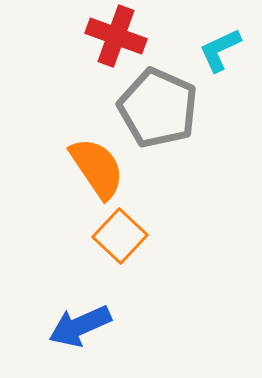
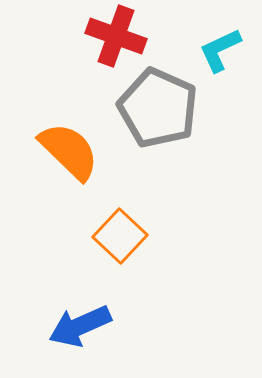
orange semicircle: moved 28 px left, 17 px up; rotated 12 degrees counterclockwise
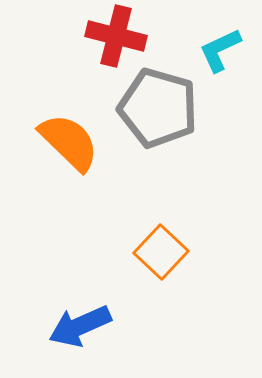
red cross: rotated 6 degrees counterclockwise
gray pentagon: rotated 8 degrees counterclockwise
orange semicircle: moved 9 px up
orange square: moved 41 px right, 16 px down
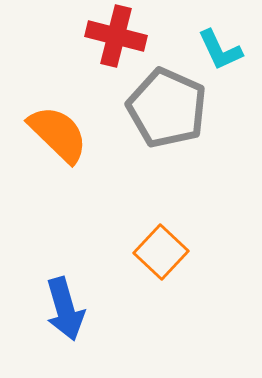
cyan L-shape: rotated 90 degrees counterclockwise
gray pentagon: moved 9 px right; rotated 8 degrees clockwise
orange semicircle: moved 11 px left, 8 px up
blue arrow: moved 15 px left, 17 px up; rotated 82 degrees counterclockwise
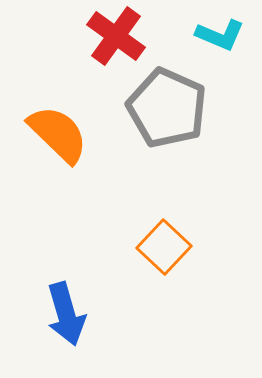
red cross: rotated 22 degrees clockwise
cyan L-shape: moved 15 px up; rotated 42 degrees counterclockwise
orange square: moved 3 px right, 5 px up
blue arrow: moved 1 px right, 5 px down
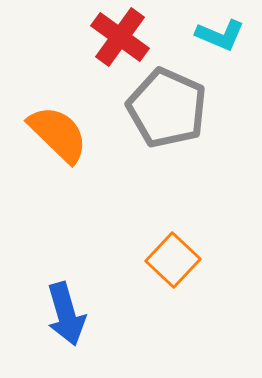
red cross: moved 4 px right, 1 px down
orange square: moved 9 px right, 13 px down
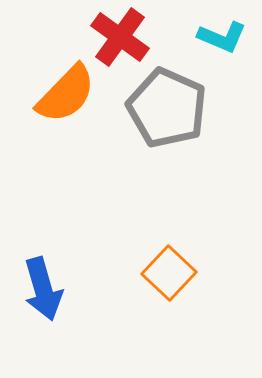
cyan L-shape: moved 2 px right, 2 px down
orange semicircle: moved 8 px right, 40 px up; rotated 90 degrees clockwise
orange square: moved 4 px left, 13 px down
blue arrow: moved 23 px left, 25 px up
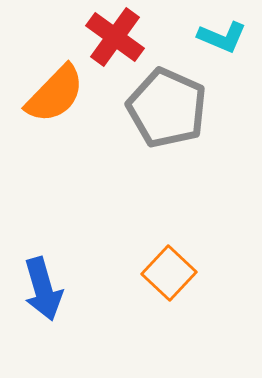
red cross: moved 5 px left
orange semicircle: moved 11 px left
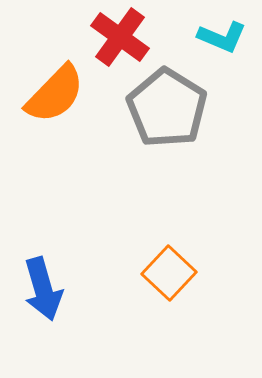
red cross: moved 5 px right
gray pentagon: rotated 8 degrees clockwise
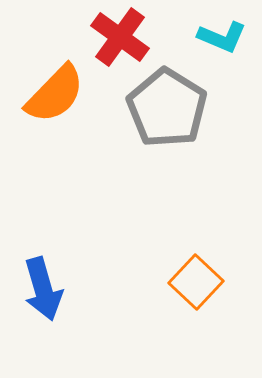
orange square: moved 27 px right, 9 px down
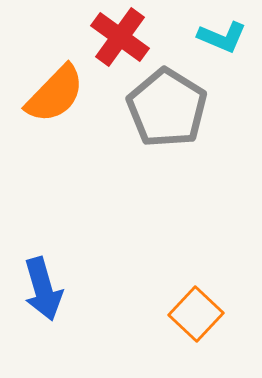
orange square: moved 32 px down
